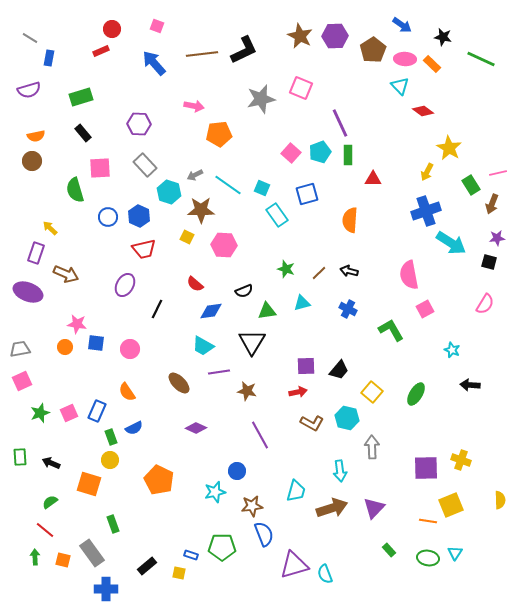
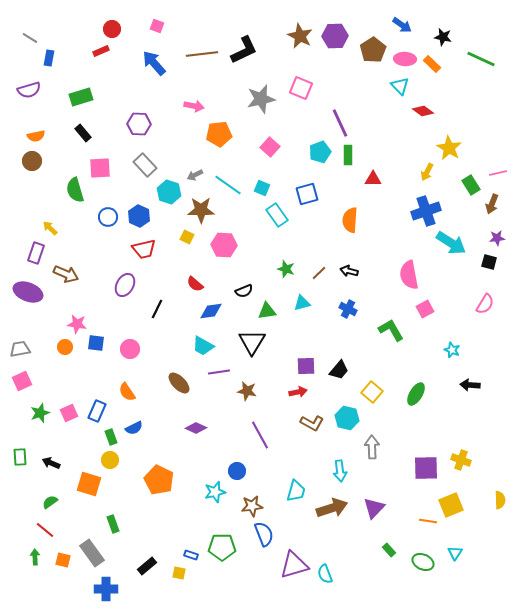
pink square at (291, 153): moved 21 px left, 6 px up
green ellipse at (428, 558): moved 5 px left, 4 px down; rotated 15 degrees clockwise
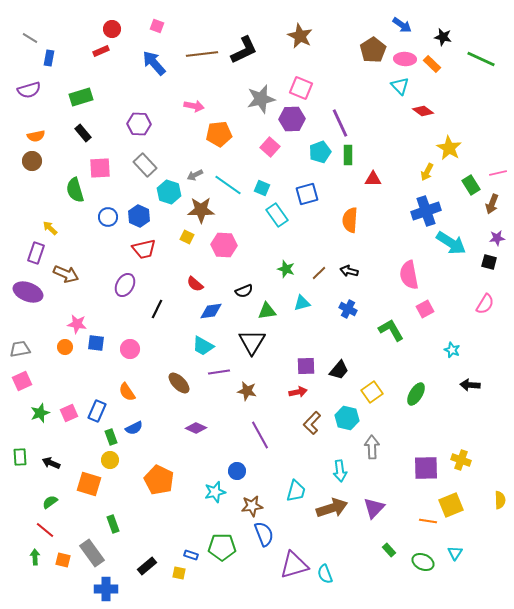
purple hexagon at (335, 36): moved 43 px left, 83 px down
yellow square at (372, 392): rotated 15 degrees clockwise
brown L-shape at (312, 423): rotated 105 degrees clockwise
